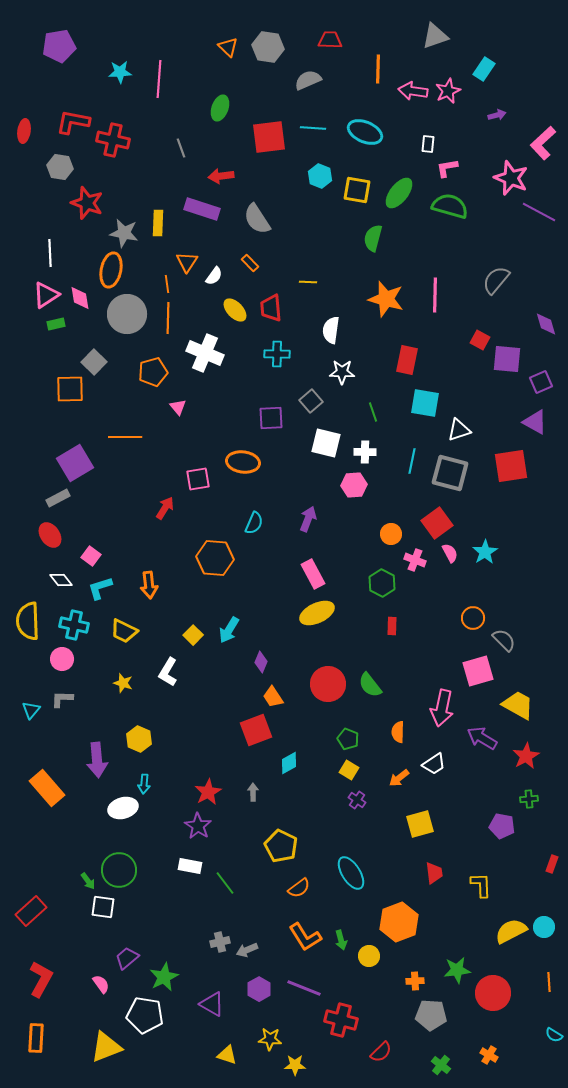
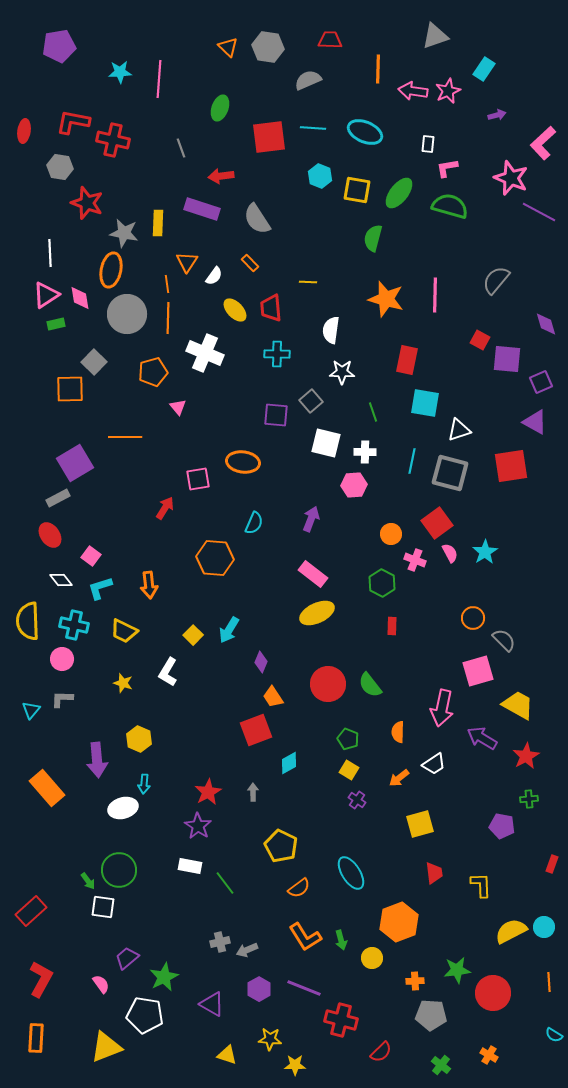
purple square at (271, 418): moved 5 px right, 3 px up; rotated 8 degrees clockwise
purple arrow at (308, 519): moved 3 px right
pink rectangle at (313, 574): rotated 24 degrees counterclockwise
yellow circle at (369, 956): moved 3 px right, 2 px down
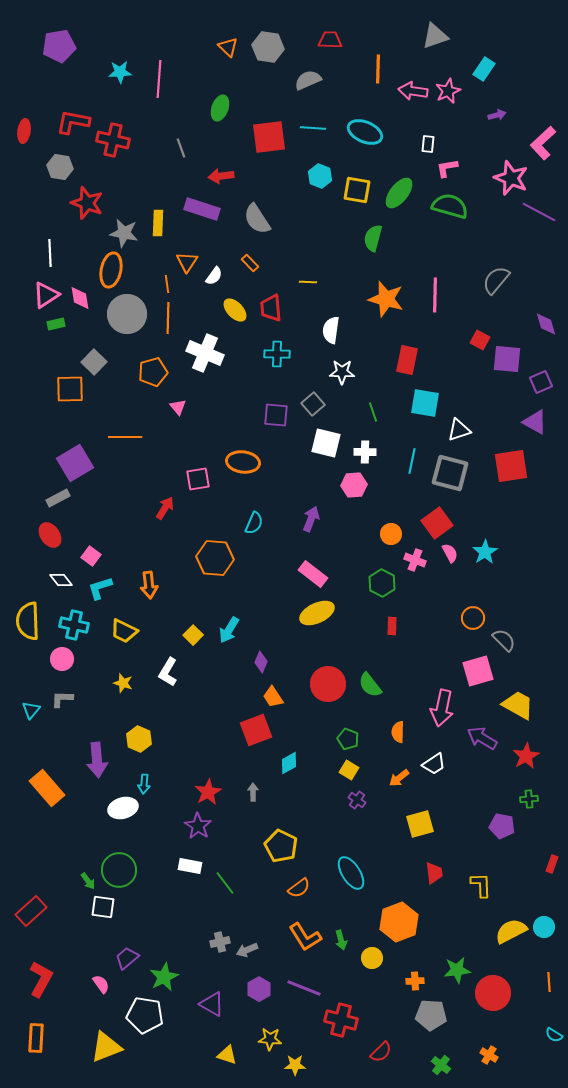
gray square at (311, 401): moved 2 px right, 3 px down
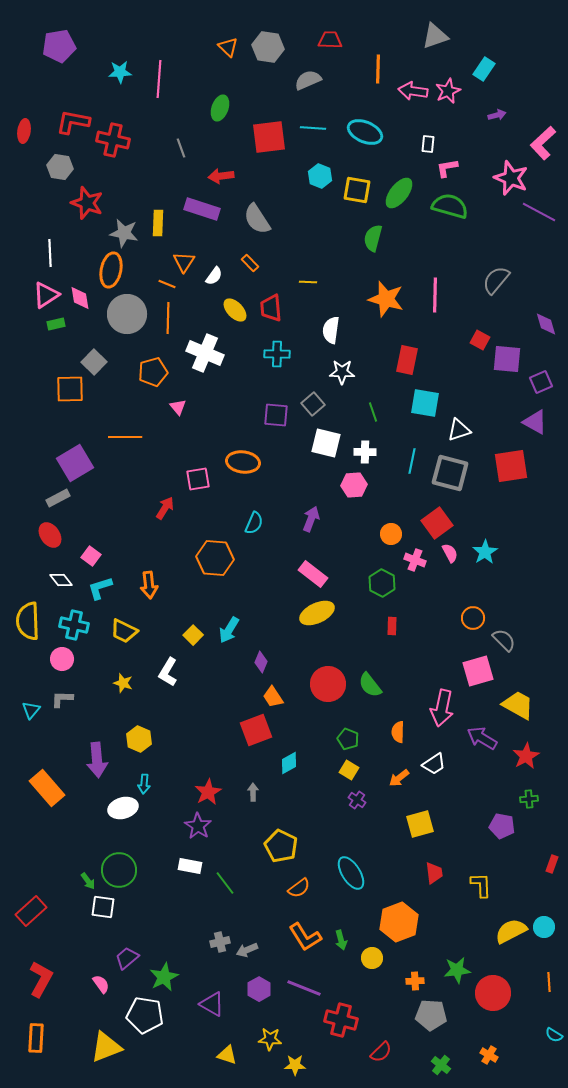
orange triangle at (187, 262): moved 3 px left
orange line at (167, 284): rotated 60 degrees counterclockwise
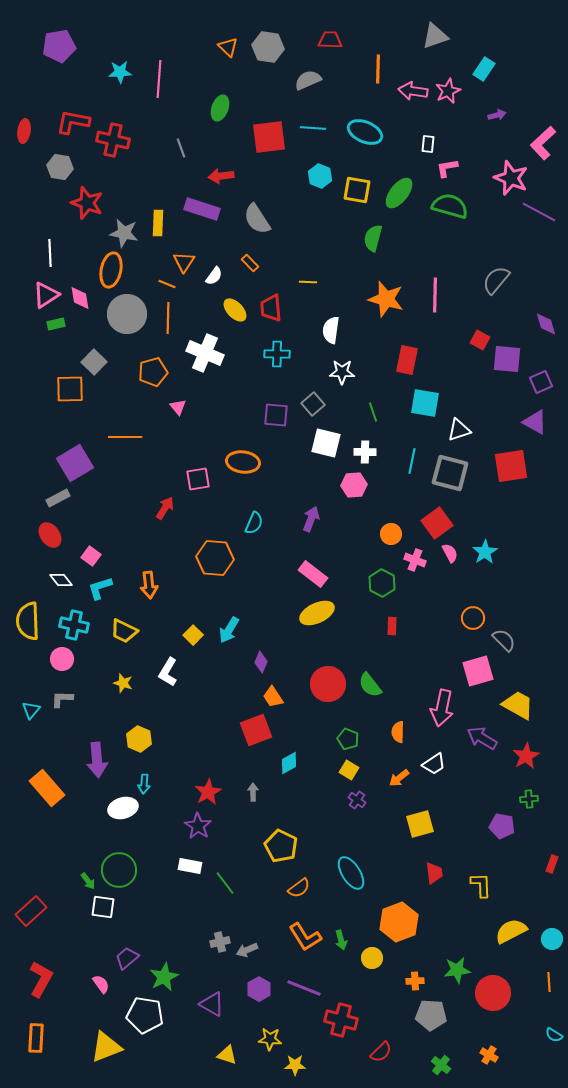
cyan circle at (544, 927): moved 8 px right, 12 px down
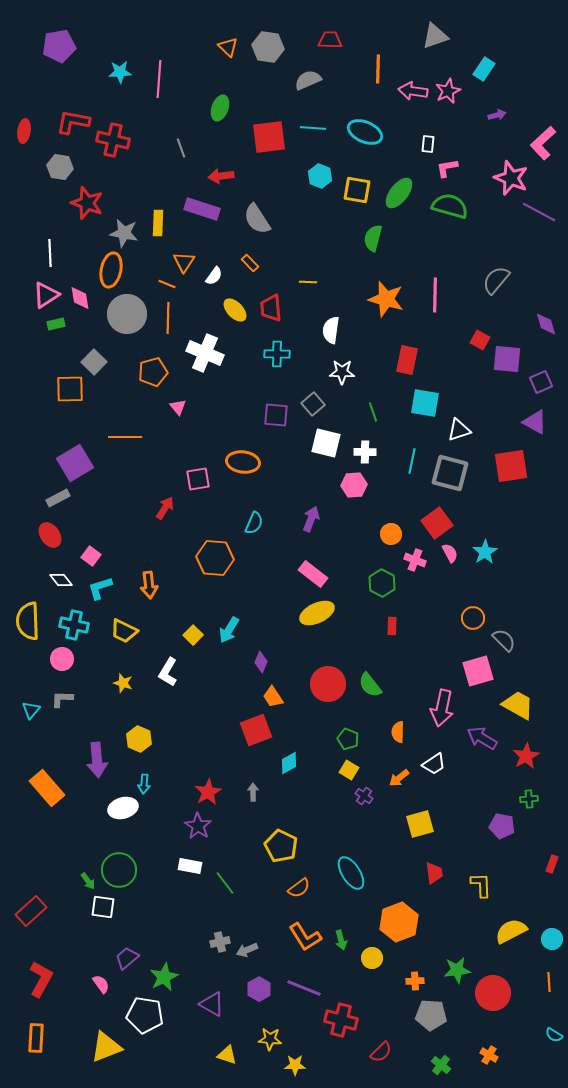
purple cross at (357, 800): moved 7 px right, 4 px up
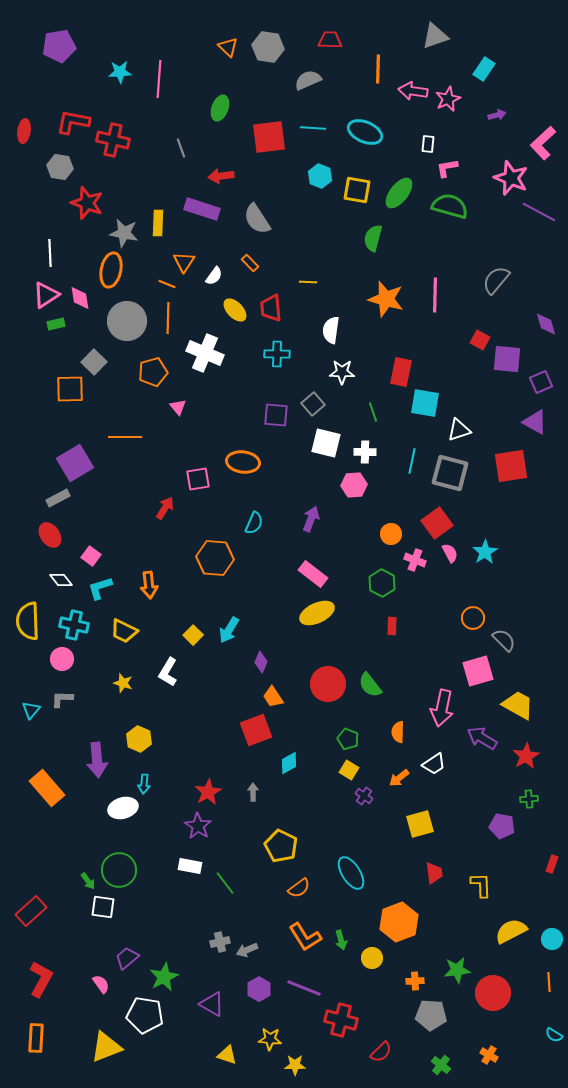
pink star at (448, 91): moved 8 px down
gray circle at (127, 314): moved 7 px down
red rectangle at (407, 360): moved 6 px left, 12 px down
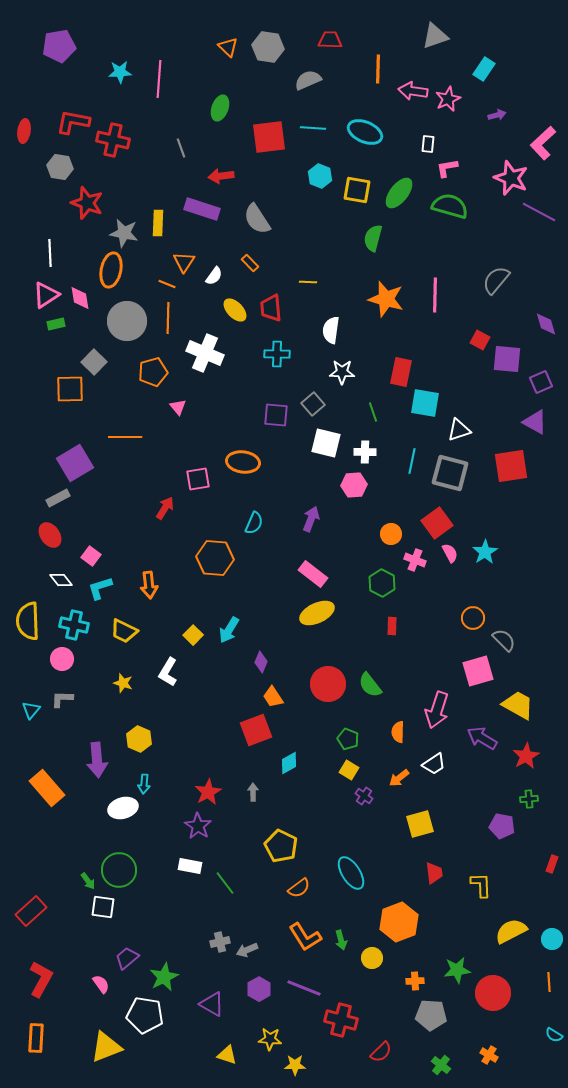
pink arrow at (442, 708): moved 5 px left, 2 px down; rotated 6 degrees clockwise
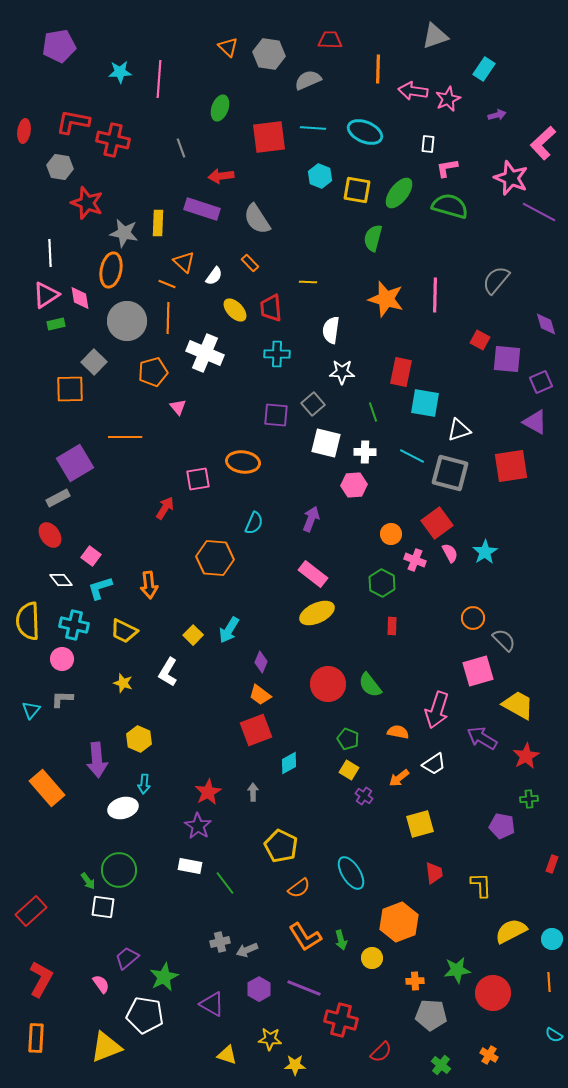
gray hexagon at (268, 47): moved 1 px right, 7 px down
orange triangle at (184, 262): rotated 20 degrees counterclockwise
cyan line at (412, 461): moved 5 px up; rotated 75 degrees counterclockwise
orange trapezoid at (273, 697): moved 13 px left, 2 px up; rotated 20 degrees counterclockwise
orange semicircle at (398, 732): rotated 100 degrees clockwise
